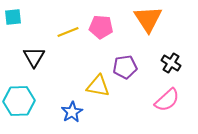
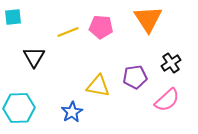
black cross: rotated 24 degrees clockwise
purple pentagon: moved 10 px right, 10 px down
cyan hexagon: moved 7 px down
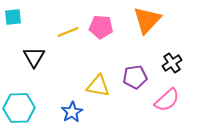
orange triangle: moved 1 px left, 1 px down; rotated 16 degrees clockwise
black cross: moved 1 px right
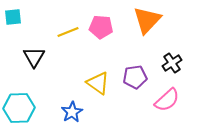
yellow triangle: moved 3 px up; rotated 25 degrees clockwise
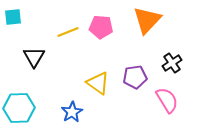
pink semicircle: rotated 80 degrees counterclockwise
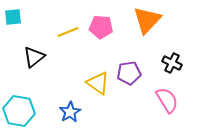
black triangle: rotated 20 degrees clockwise
black cross: rotated 30 degrees counterclockwise
purple pentagon: moved 6 px left, 4 px up
cyan hexagon: moved 3 px down; rotated 12 degrees clockwise
blue star: moved 2 px left
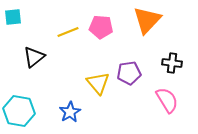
black cross: rotated 18 degrees counterclockwise
yellow triangle: rotated 15 degrees clockwise
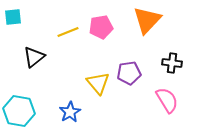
pink pentagon: rotated 15 degrees counterclockwise
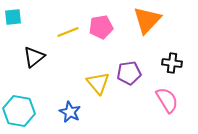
blue star: rotated 15 degrees counterclockwise
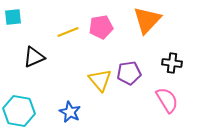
black triangle: rotated 15 degrees clockwise
yellow triangle: moved 2 px right, 3 px up
